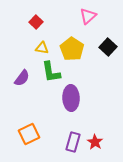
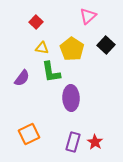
black square: moved 2 px left, 2 px up
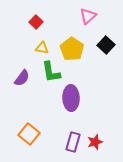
orange square: rotated 25 degrees counterclockwise
red star: rotated 21 degrees clockwise
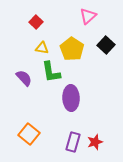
purple semicircle: moved 2 px right; rotated 78 degrees counterclockwise
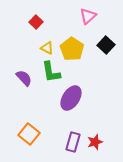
yellow triangle: moved 5 px right; rotated 16 degrees clockwise
purple ellipse: rotated 35 degrees clockwise
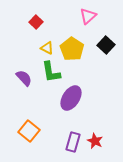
orange square: moved 3 px up
red star: moved 1 px up; rotated 28 degrees counterclockwise
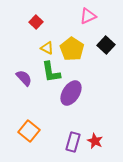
pink triangle: rotated 18 degrees clockwise
purple ellipse: moved 5 px up
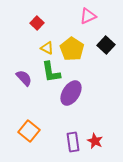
red square: moved 1 px right, 1 px down
purple rectangle: rotated 24 degrees counterclockwise
